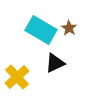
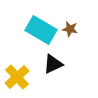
brown star: moved 1 px right, 1 px down; rotated 21 degrees counterclockwise
black triangle: moved 2 px left, 1 px down
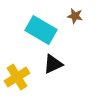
brown star: moved 5 px right, 13 px up
yellow cross: rotated 10 degrees clockwise
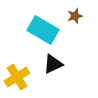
brown star: rotated 28 degrees counterclockwise
cyan rectangle: moved 2 px right
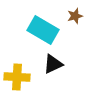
yellow cross: rotated 35 degrees clockwise
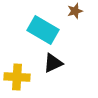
brown star: moved 5 px up
black triangle: moved 1 px up
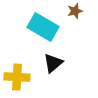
cyan rectangle: moved 3 px up
black triangle: rotated 15 degrees counterclockwise
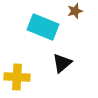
cyan rectangle: rotated 8 degrees counterclockwise
black triangle: moved 9 px right
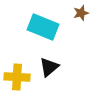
brown star: moved 6 px right, 2 px down
black triangle: moved 13 px left, 4 px down
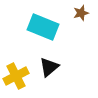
yellow cross: moved 1 px left, 1 px up; rotated 30 degrees counterclockwise
